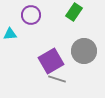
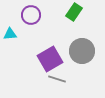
gray circle: moved 2 px left
purple square: moved 1 px left, 2 px up
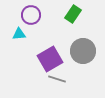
green rectangle: moved 1 px left, 2 px down
cyan triangle: moved 9 px right
gray circle: moved 1 px right
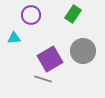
cyan triangle: moved 5 px left, 4 px down
gray line: moved 14 px left
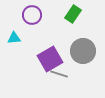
purple circle: moved 1 px right
gray line: moved 16 px right, 5 px up
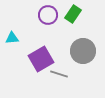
purple circle: moved 16 px right
cyan triangle: moved 2 px left
purple square: moved 9 px left
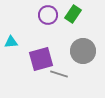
cyan triangle: moved 1 px left, 4 px down
purple square: rotated 15 degrees clockwise
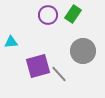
purple square: moved 3 px left, 7 px down
gray line: rotated 30 degrees clockwise
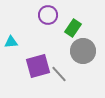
green rectangle: moved 14 px down
